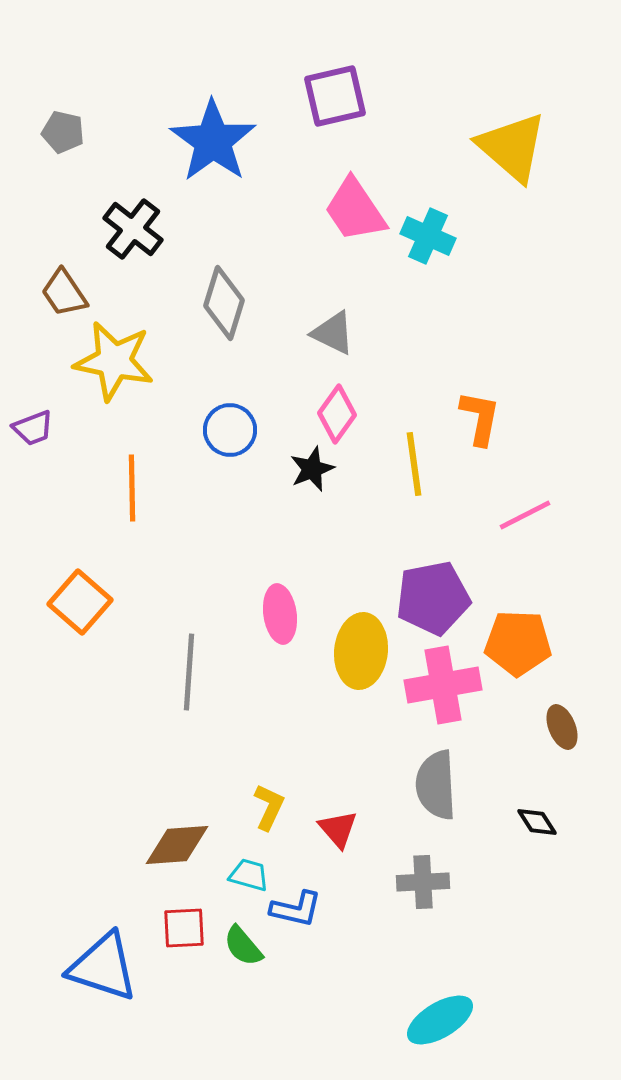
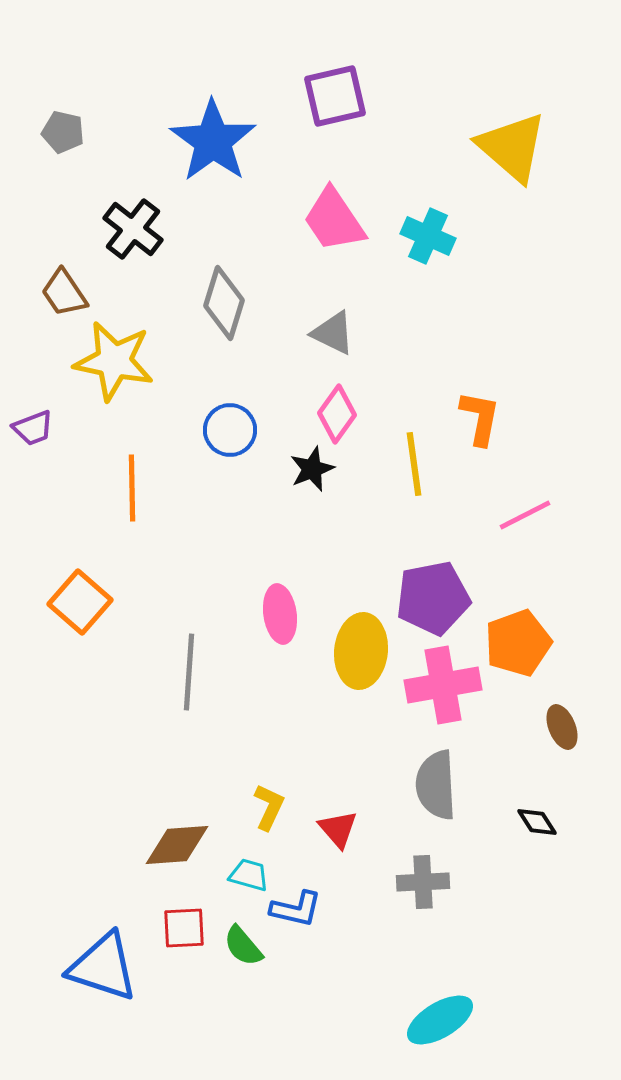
pink trapezoid: moved 21 px left, 10 px down
orange pentagon: rotated 22 degrees counterclockwise
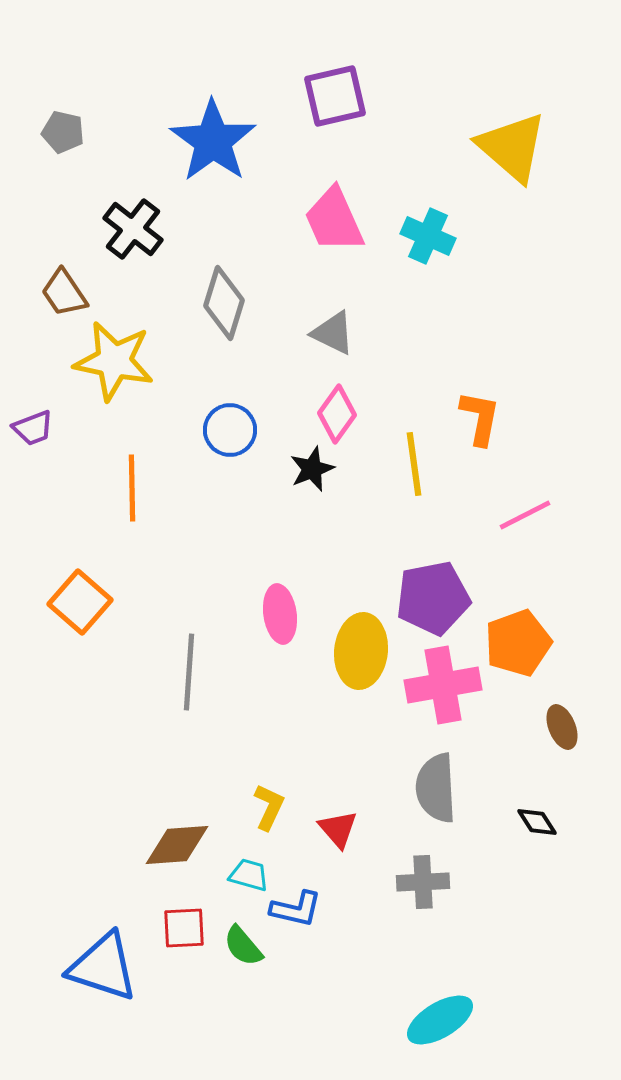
pink trapezoid: rotated 10 degrees clockwise
gray semicircle: moved 3 px down
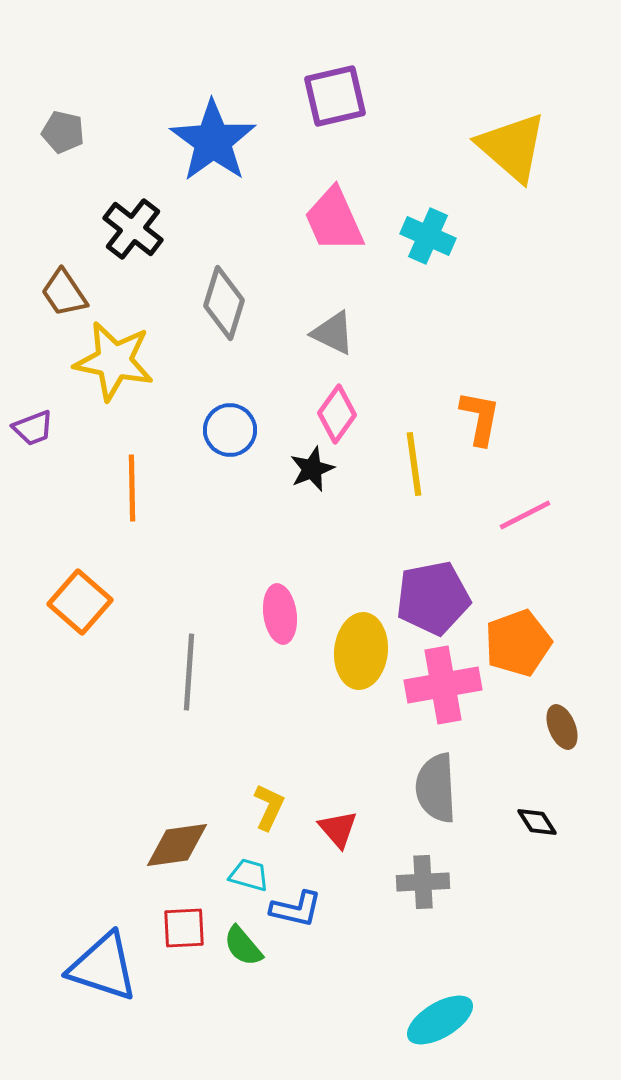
brown diamond: rotated 4 degrees counterclockwise
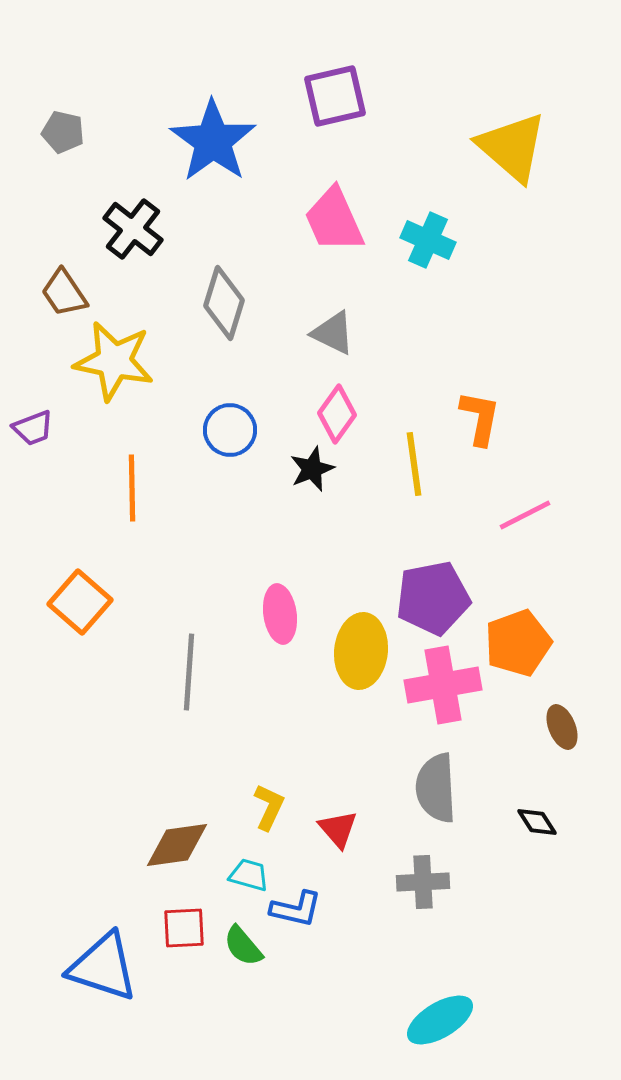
cyan cross: moved 4 px down
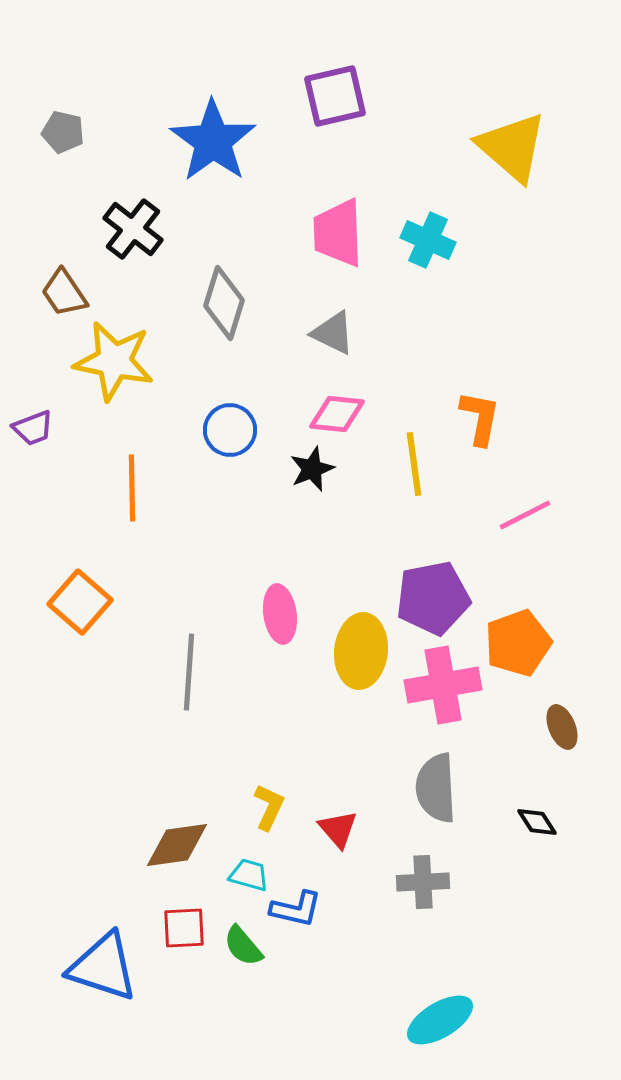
pink trapezoid: moved 4 px right, 13 px down; rotated 22 degrees clockwise
pink diamond: rotated 60 degrees clockwise
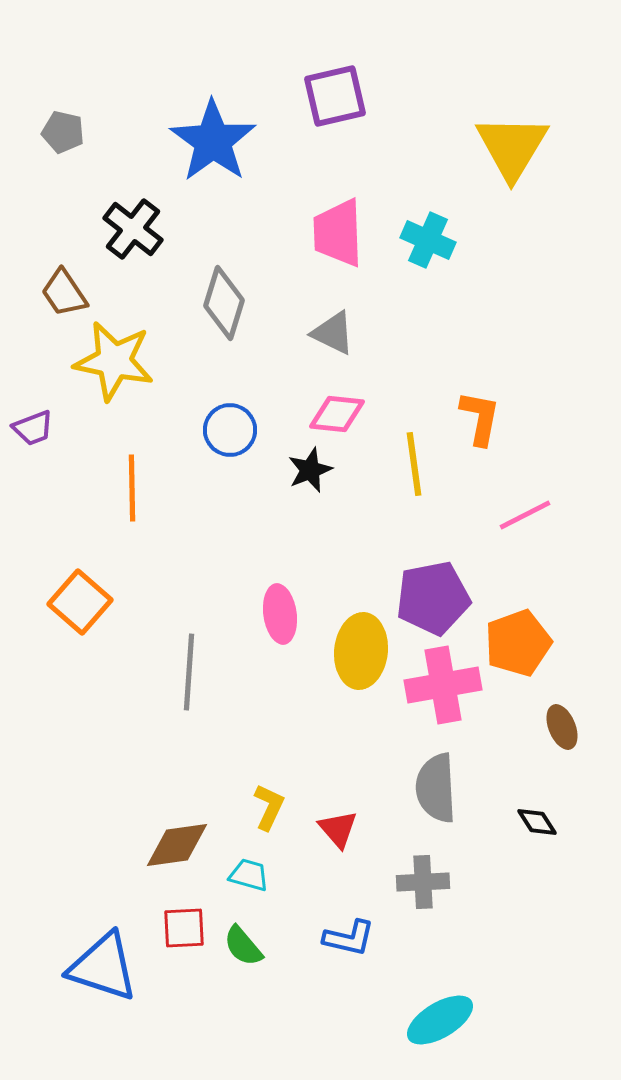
yellow triangle: rotated 20 degrees clockwise
black star: moved 2 px left, 1 px down
blue L-shape: moved 53 px right, 29 px down
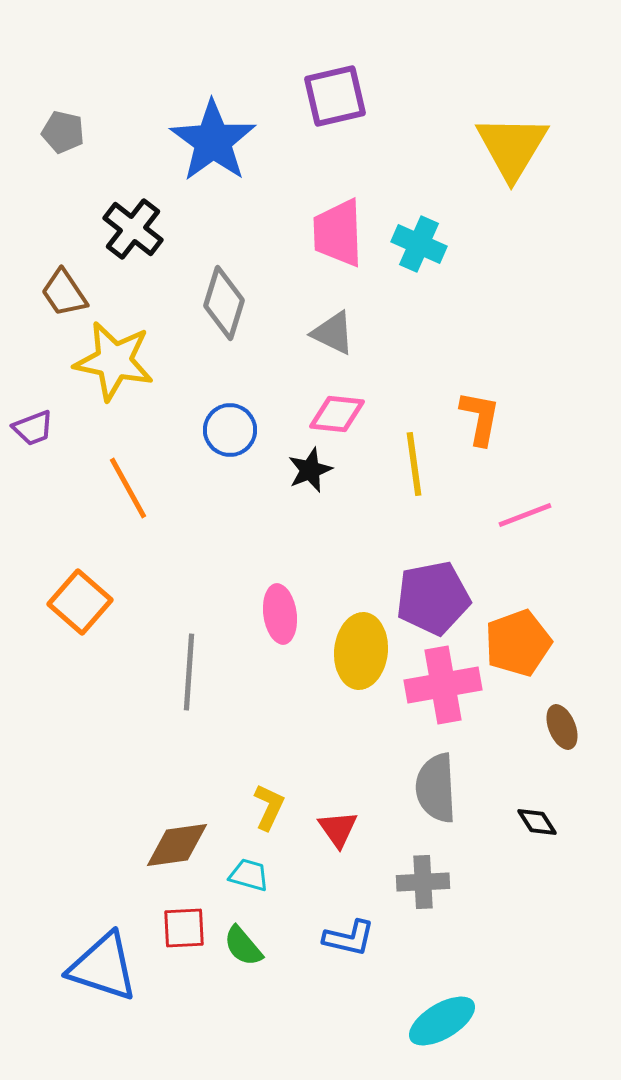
cyan cross: moved 9 px left, 4 px down
orange line: moved 4 px left; rotated 28 degrees counterclockwise
pink line: rotated 6 degrees clockwise
red triangle: rotated 6 degrees clockwise
cyan ellipse: moved 2 px right, 1 px down
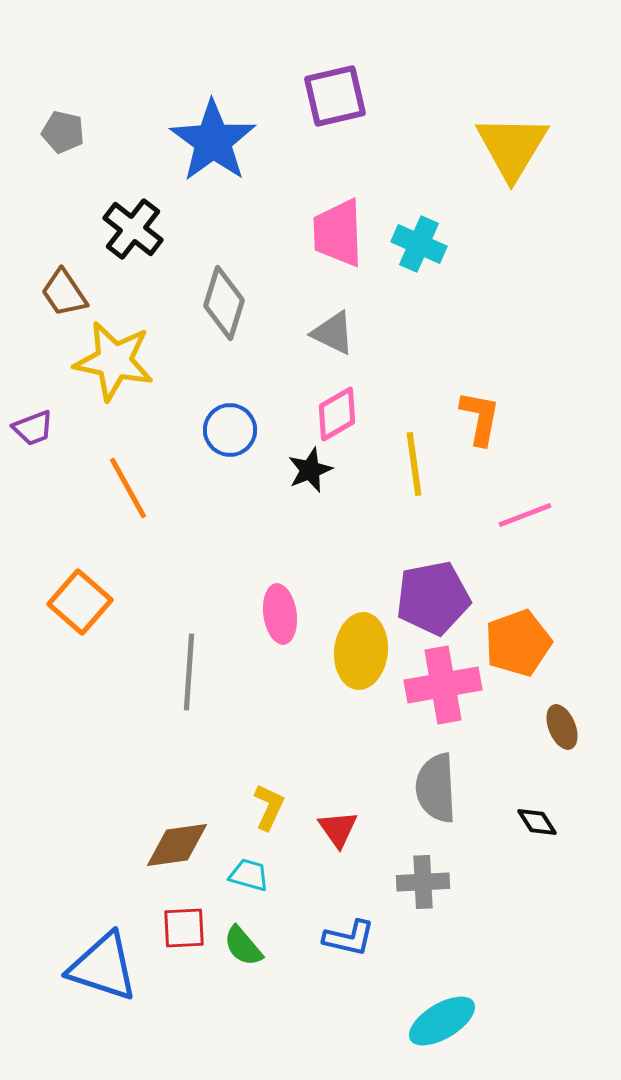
pink diamond: rotated 36 degrees counterclockwise
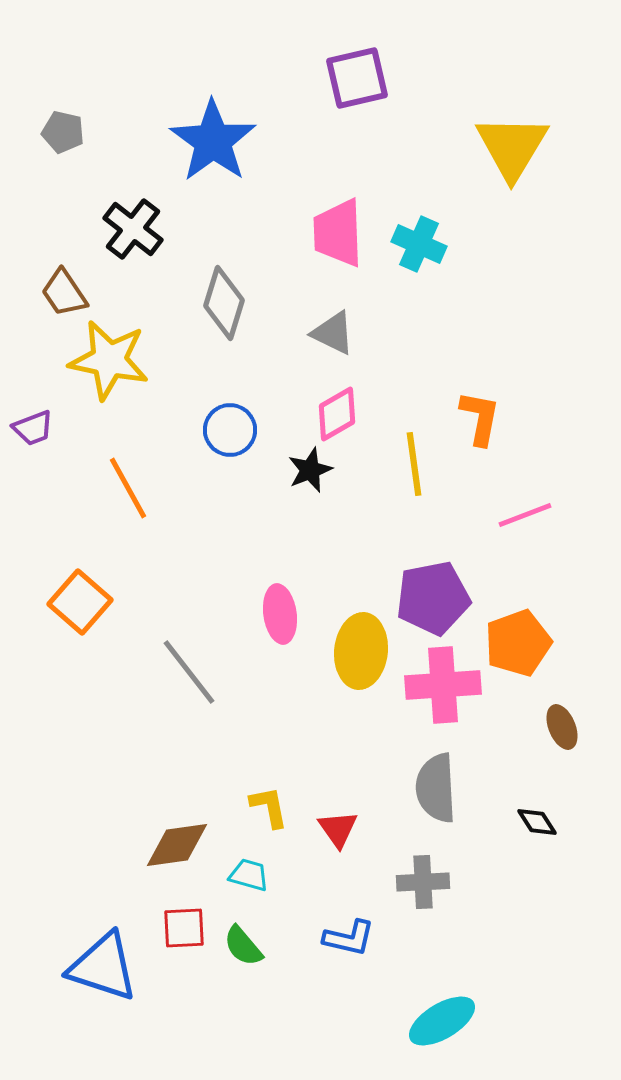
purple square: moved 22 px right, 18 px up
yellow star: moved 5 px left, 1 px up
gray line: rotated 42 degrees counterclockwise
pink cross: rotated 6 degrees clockwise
yellow L-shape: rotated 36 degrees counterclockwise
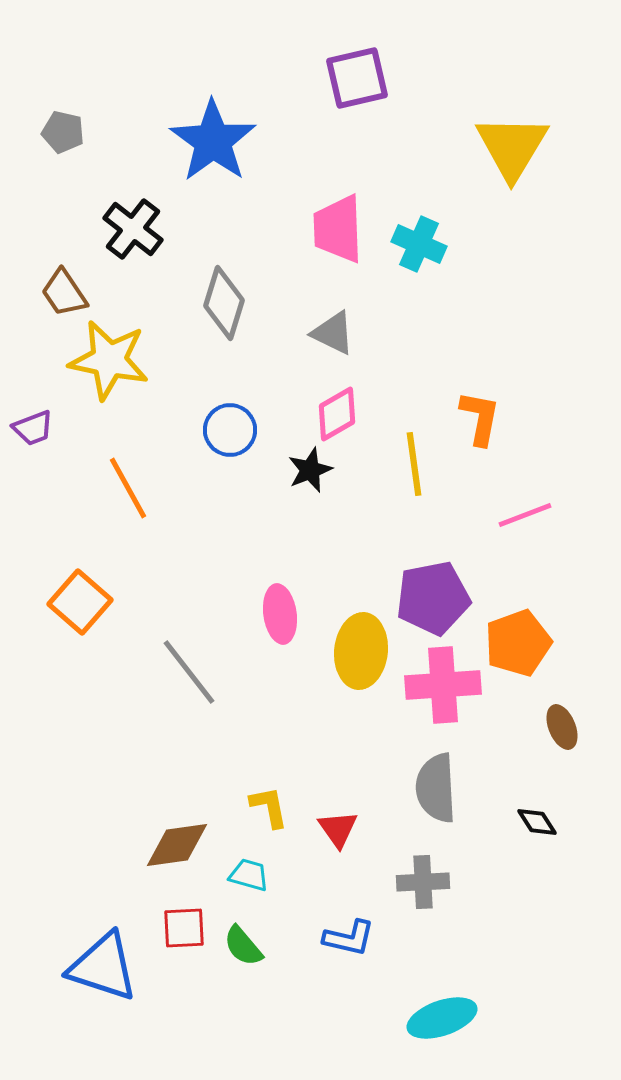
pink trapezoid: moved 4 px up
cyan ellipse: moved 3 px up; rotated 12 degrees clockwise
